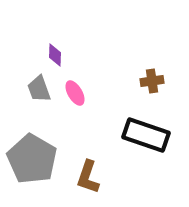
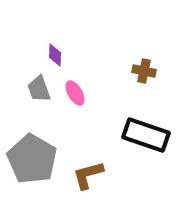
brown cross: moved 8 px left, 10 px up; rotated 20 degrees clockwise
brown L-shape: moved 2 px up; rotated 56 degrees clockwise
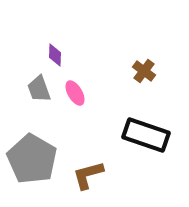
brown cross: rotated 25 degrees clockwise
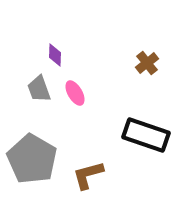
brown cross: moved 3 px right, 8 px up; rotated 15 degrees clockwise
